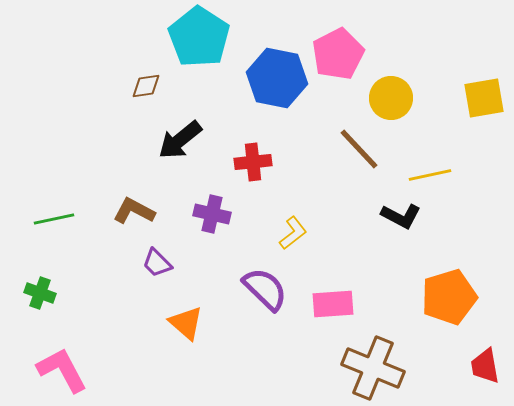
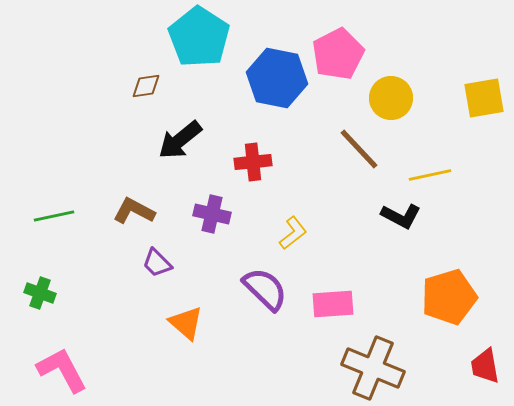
green line: moved 3 px up
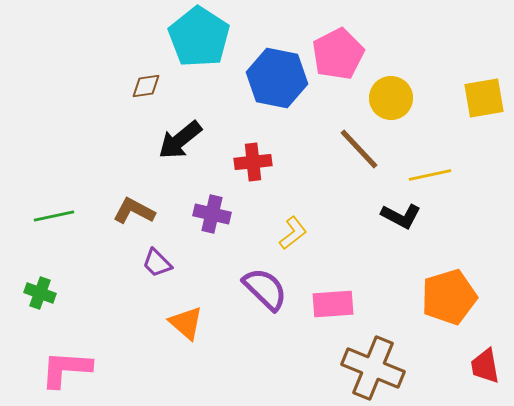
pink L-shape: moved 4 px right, 1 px up; rotated 58 degrees counterclockwise
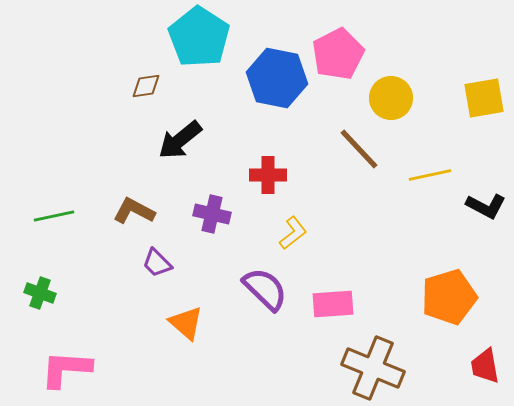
red cross: moved 15 px right, 13 px down; rotated 6 degrees clockwise
black L-shape: moved 85 px right, 10 px up
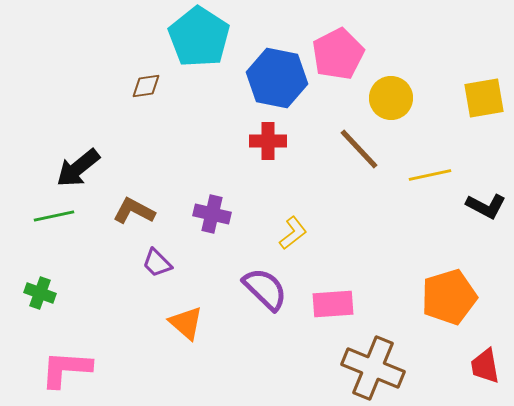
black arrow: moved 102 px left, 28 px down
red cross: moved 34 px up
